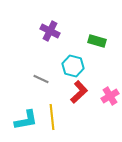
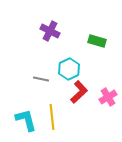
cyan hexagon: moved 4 px left, 3 px down; rotated 20 degrees clockwise
gray line: rotated 14 degrees counterclockwise
pink cross: moved 2 px left, 1 px down
cyan L-shape: rotated 95 degrees counterclockwise
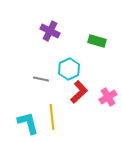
cyan L-shape: moved 2 px right, 3 px down
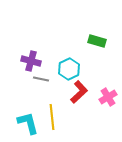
purple cross: moved 19 px left, 30 px down; rotated 12 degrees counterclockwise
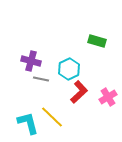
yellow line: rotated 40 degrees counterclockwise
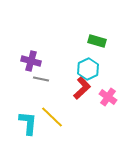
cyan hexagon: moved 19 px right
red L-shape: moved 3 px right, 4 px up
pink cross: rotated 24 degrees counterclockwise
cyan L-shape: rotated 20 degrees clockwise
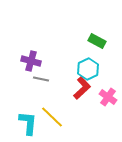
green rectangle: rotated 12 degrees clockwise
